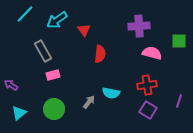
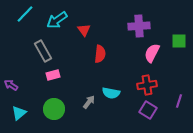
pink semicircle: rotated 78 degrees counterclockwise
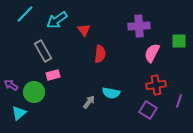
red cross: moved 9 px right
green circle: moved 20 px left, 17 px up
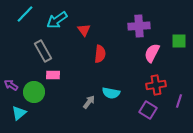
pink rectangle: rotated 16 degrees clockwise
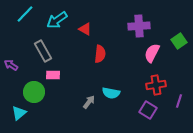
red triangle: moved 1 px right, 1 px up; rotated 24 degrees counterclockwise
green square: rotated 35 degrees counterclockwise
purple arrow: moved 20 px up
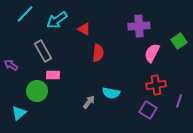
red triangle: moved 1 px left
red semicircle: moved 2 px left, 1 px up
green circle: moved 3 px right, 1 px up
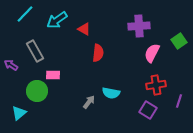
gray rectangle: moved 8 px left
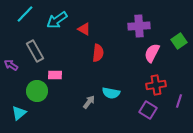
pink rectangle: moved 2 px right
